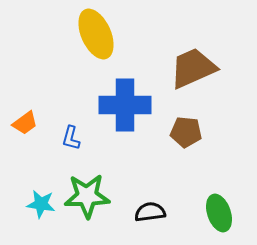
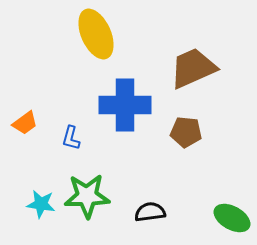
green ellipse: moved 13 px right, 5 px down; rotated 42 degrees counterclockwise
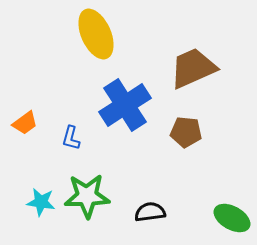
blue cross: rotated 33 degrees counterclockwise
cyan star: moved 2 px up
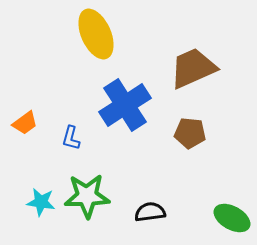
brown pentagon: moved 4 px right, 1 px down
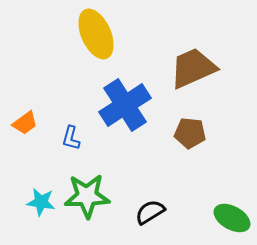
black semicircle: rotated 24 degrees counterclockwise
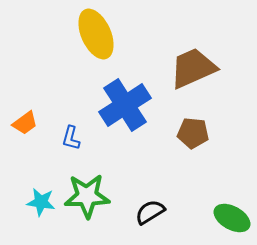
brown pentagon: moved 3 px right
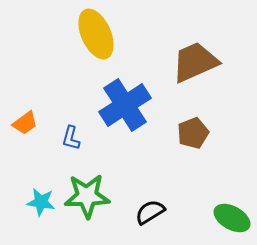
brown trapezoid: moved 2 px right, 6 px up
brown pentagon: rotated 28 degrees counterclockwise
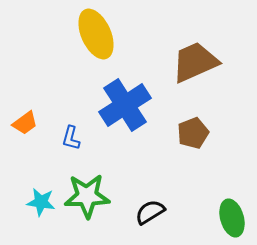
green ellipse: rotated 45 degrees clockwise
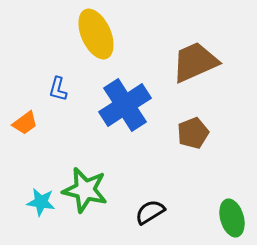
blue L-shape: moved 13 px left, 49 px up
green star: moved 2 px left, 6 px up; rotated 15 degrees clockwise
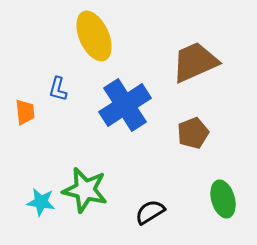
yellow ellipse: moved 2 px left, 2 px down
orange trapezoid: moved 11 px up; rotated 60 degrees counterclockwise
green ellipse: moved 9 px left, 19 px up
